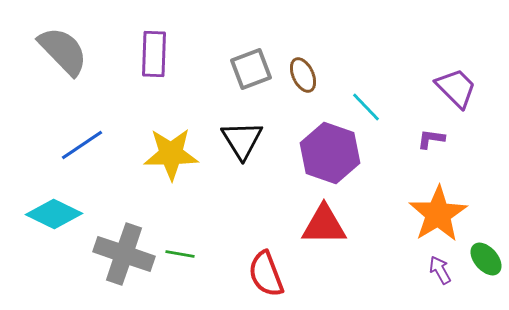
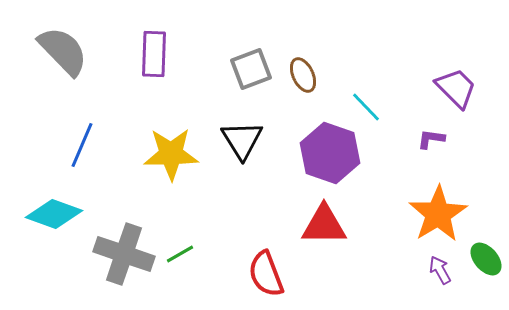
blue line: rotated 33 degrees counterclockwise
cyan diamond: rotated 6 degrees counterclockwise
green line: rotated 40 degrees counterclockwise
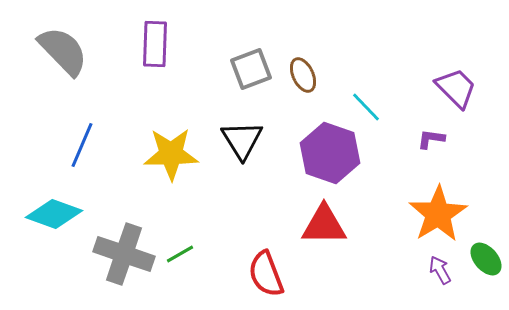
purple rectangle: moved 1 px right, 10 px up
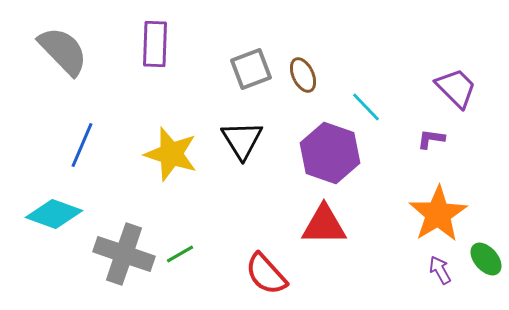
yellow star: rotated 18 degrees clockwise
red semicircle: rotated 21 degrees counterclockwise
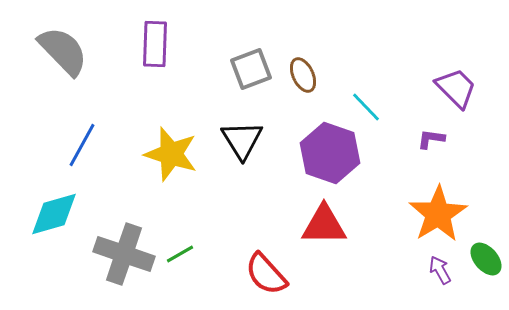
blue line: rotated 6 degrees clockwise
cyan diamond: rotated 36 degrees counterclockwise
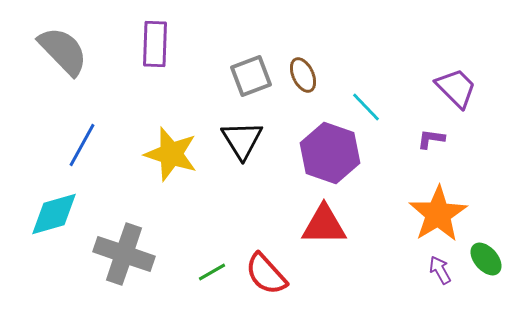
gray square: moved 7 px down
green line: moved 32 px right, 18 px down
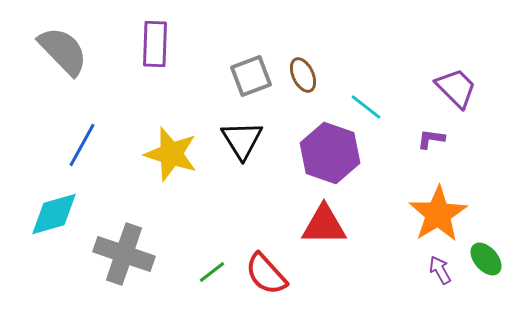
cyan line: rotated 8 degrees counterclockwise
green line: rotated 8 degrees counterclockwise
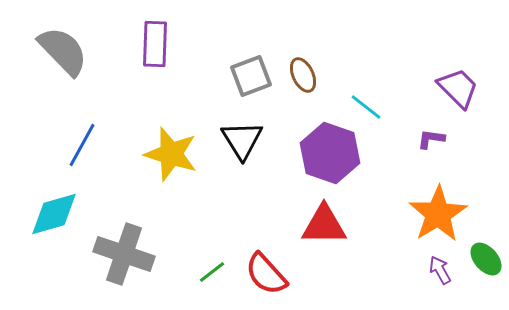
purple trapezoid: moved 2 px right
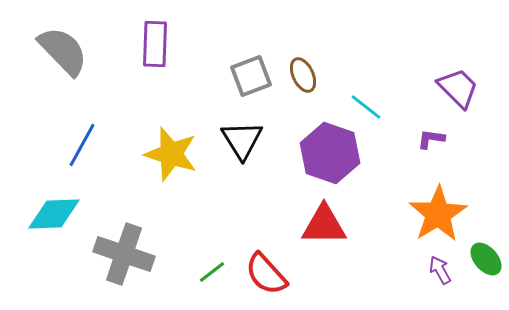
cyan diamond: rotated 14 degrees clockwise
